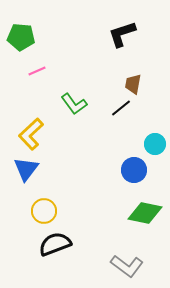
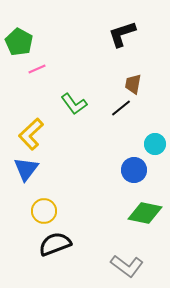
green pentagon: moved 2 px left, 5 px down; rotated 24 degrees clockwise
pink line: moved 2 px up
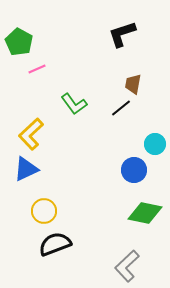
blue triangle: rotated 28 degrees clockwise
gray L-shape: rotated 100 degrees clockwise
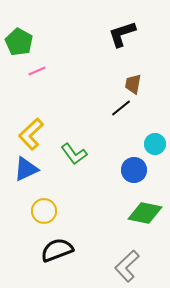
pink line: moved 2 px down
green L-shape: moved 50 px down
black semicircle: moved 2 px right, 6 px down
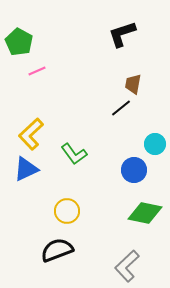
yellow circle: moved 23 px right
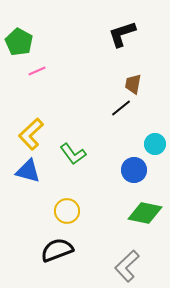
green L-shape: moved 1 px left
blue triangle: moved 2 px right, 2 px down; rotated 40 degrees clockwise
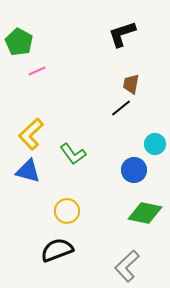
brown trapezoid: moved 2 px left
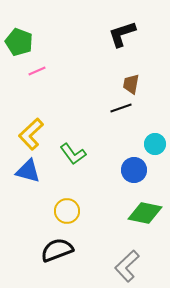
green pentagon: rotated 8 degrees counterclockwise
black line: rotated 20 degrees clockwise
